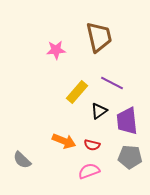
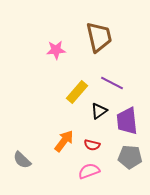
orange arrow: rotated 75 degrees counterclockwise
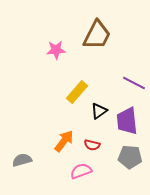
brown trapezoid: moved 2 px left, 2 px up; rotated 40 degrees clockwise
purple line: moved 22 px right
gray semicircle: rotated 120 degrees clockwise
pink semicircle: moved 8 px left
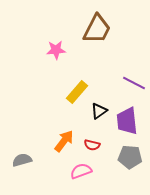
brown trapezoid: moved 6 px up
